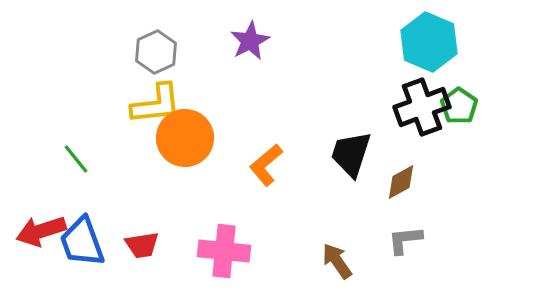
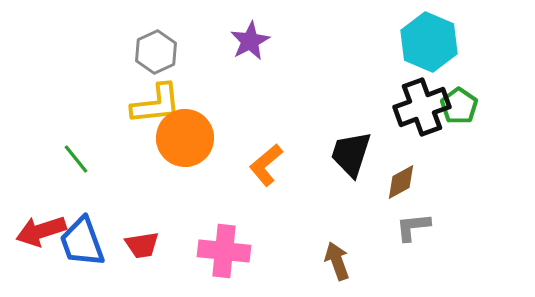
gray L-shape: moved 8 px right, 13 px up
brown arrow: rotated 15 degrees clockwise
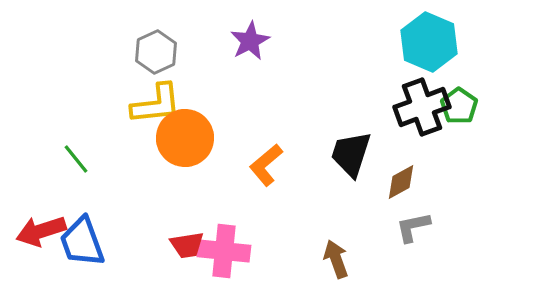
gray L-shape: rotated 6 degrees counterclockwise
red trapezoid: moved 45 px right
brown arrow: moved 1 px left, 2 px up
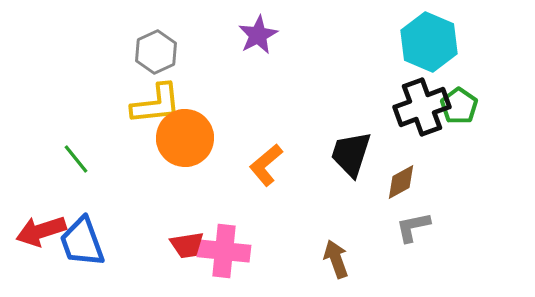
purple star: moved 8 px right, 6 px up
